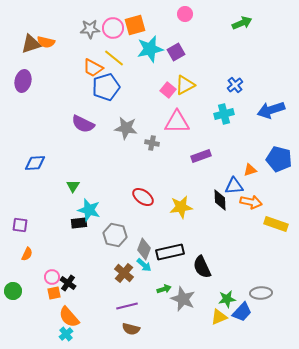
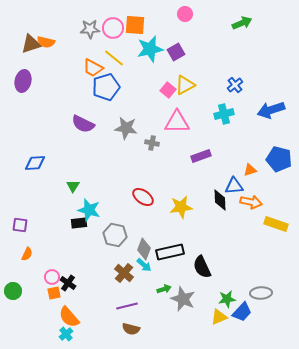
orange square at (135, 25): rotated 20 degrees clockwise
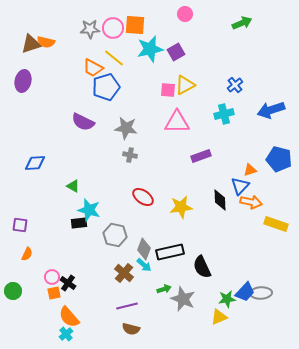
pink square at (168, 90): rotated 35 degrees counterclockwise
purple semicircle at (83, 124): moved 2 px up
gray cross at (152, 143): moved 22 px left, 12 px down
green triangle at (73, 186): rotated 32 degrees counterclockwise
blue triangle at (234, 186): moved 6 px right; rotated 42 degrees counterclockwise
blue trapezoid at (242, 312): moved 3 px right, 20 px up
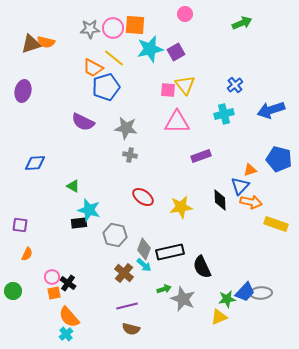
purple ellipse at (23, 81): moved 10 px down
yellow triangle at (185, 85): rotated 40 degrees counterclockwise
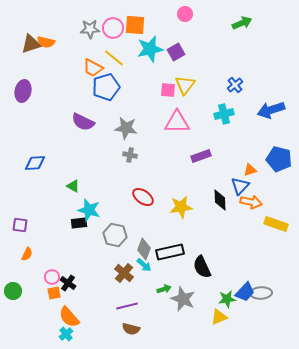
yellow triangle at (185, 85): rotated 15 degrees clockwise
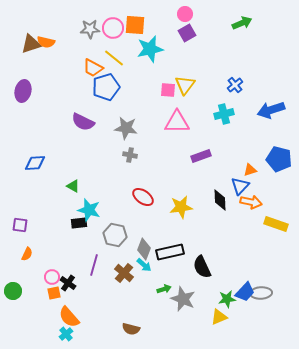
purple square at (176, 52): moved 11 px right, 19 px up
purple line at (127, 306): moved 33 px left, 41 px up; rotated 60 degrees counterclockwise
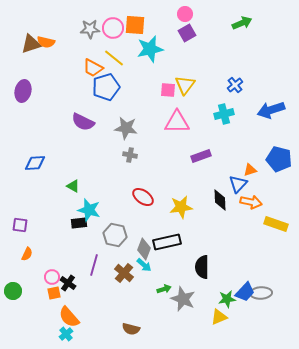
blue triangle at (240, 186): moved 2 px left, 2 px up
black rectangle at (170, 252): moved 3 px left, 10 px up
black semicircle at (202, 267): rotated 25 degrees clockwise
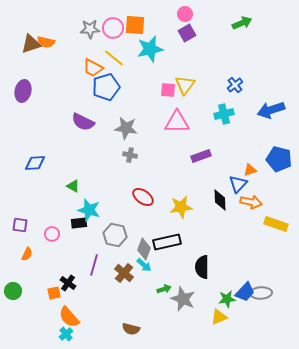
pink circle at (52, 277): moved 43 px up
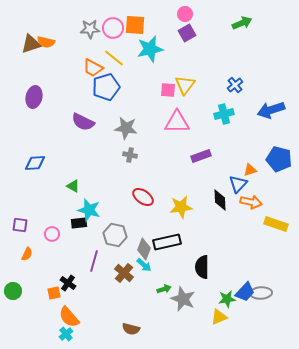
purple ellipse at (23, 91): moved 11 px right, 6 px down
purple line at (94, 265): moved 4 px up
